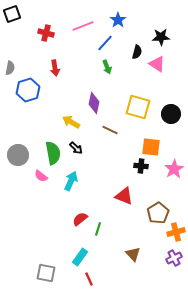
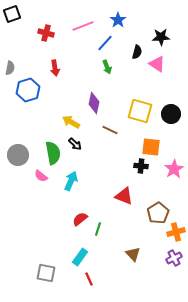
yellow square: moved 2 px right, 4 px down
black arrow: moved 1 px left, 4 px up
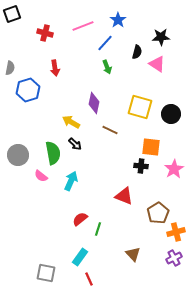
red cross: moved 1 px left
yellow square: moved 4 px up
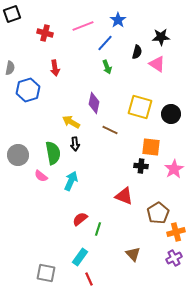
black arrow: rotated 40 degrees clockwise
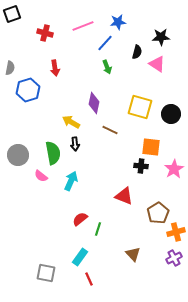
blue star: moved 2 px down; rotated 28 degrees clockwise
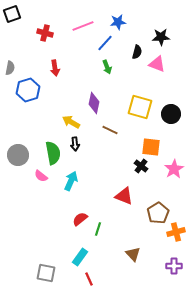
pink triangle: rotated 12 degrees counterclockwise
black cross: rotated 32 degrees clockwise
purple cross: moved 8 px down; rotated 28 degrees clockwise
